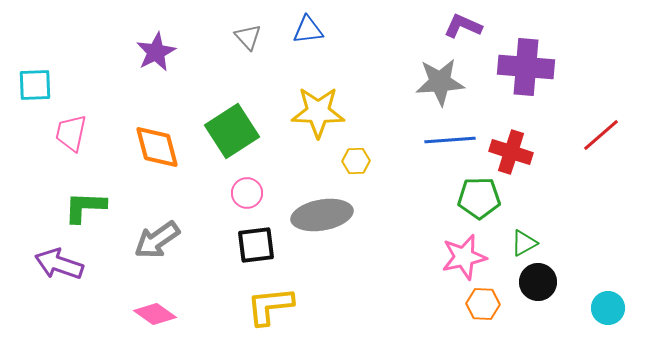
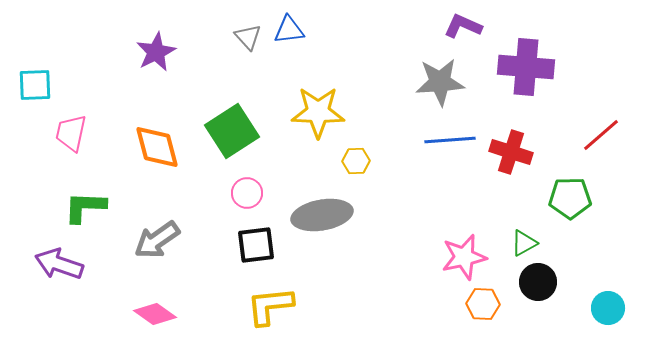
blue triangle: moved 19 px left
green pentagon: moved 91 px right
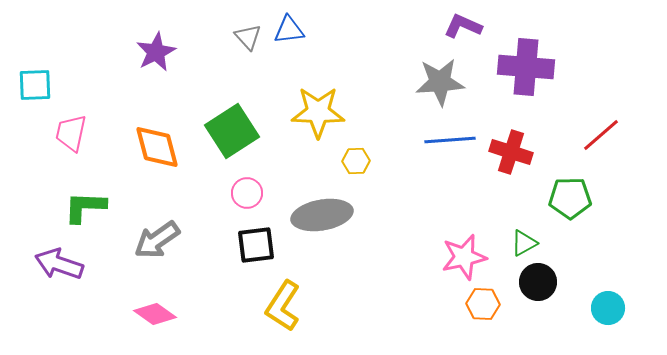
yellow L-shape: moved 13 px right; rotated 51 degrees counterclockwise
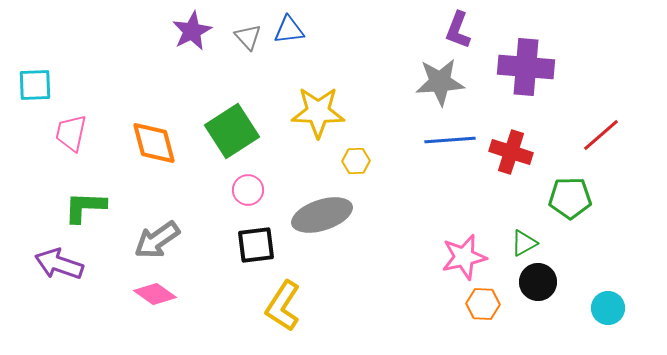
purple L-shape: moved 5 px left, 4 px down; rotated 93 degrees counterclockwise
purple star: moved 36 px right, 21 px up
orange diamond: moved 3 px left, 4 px up
pink circle: moved 1 px right, 3 px up
gray ellipse: rotated 8 degrees counterclockwise
pink diamond: moved 20 px up
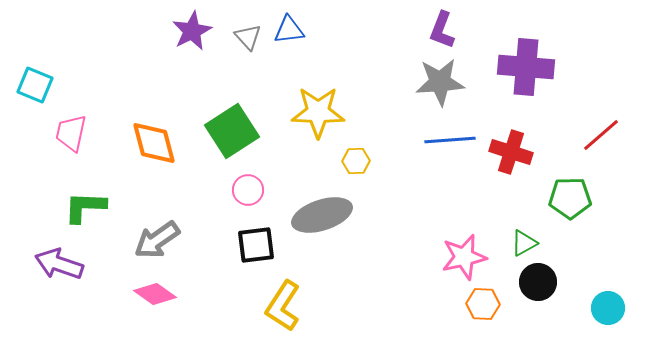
purple L-shape: moved 16 px left
cyan square: rotated 24 degrees clockwise
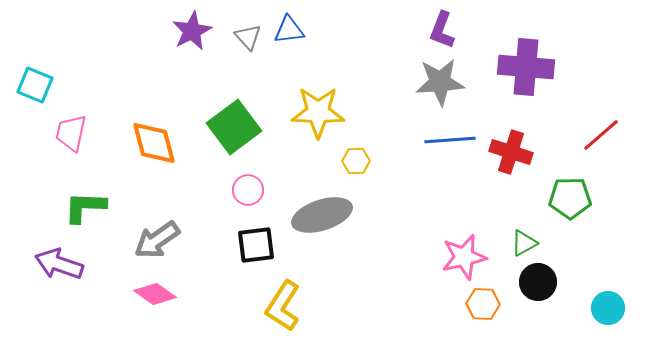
green square: moved 2 px right, 4 px up; rotated 4 degrees counterclockwise
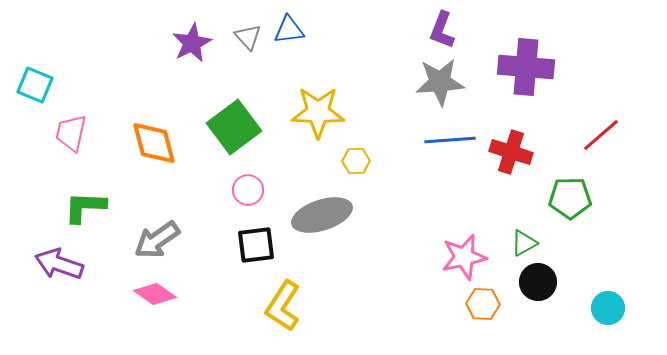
purple star: moved 12 px down
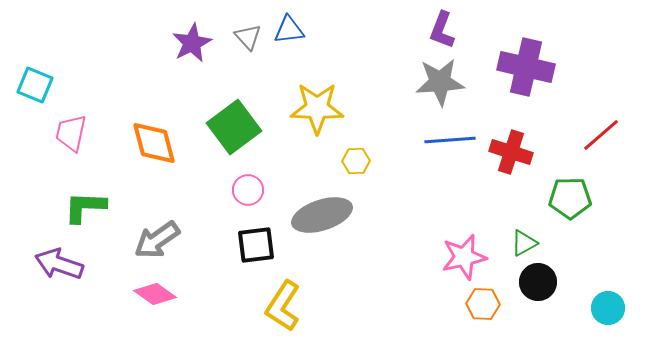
purple cross: rotated 8 degrees clockwise
yellow star: moved 1 px left, 4 px up
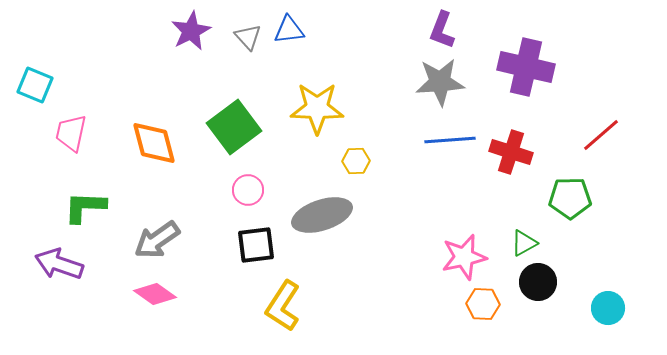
purple star: moved 1 px left, 12 px up
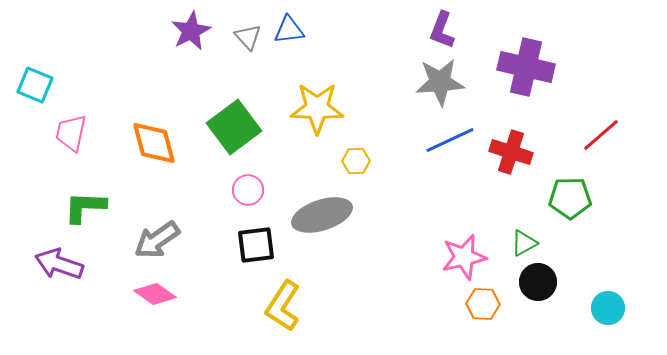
blue line: rotated 21 degrees counterclockwise
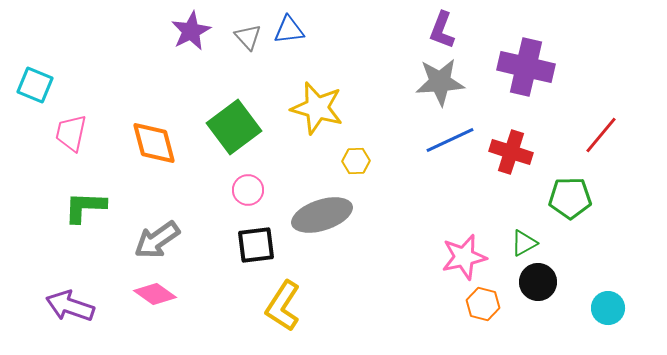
yellow star: rotated 14 degrees clockwise
red line: rotated 9 degrees counterclockwise
purple arrow: moved 11 px right, 42 px down
orange hexagon: rotated 12 degrees clockwise
